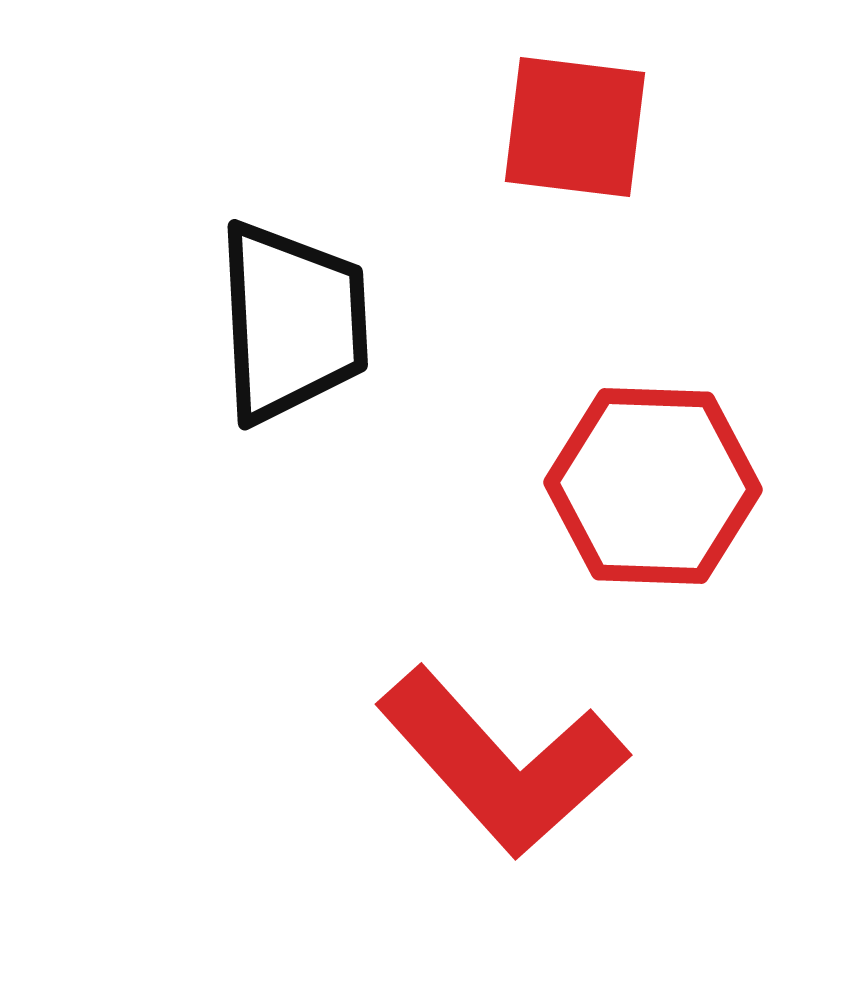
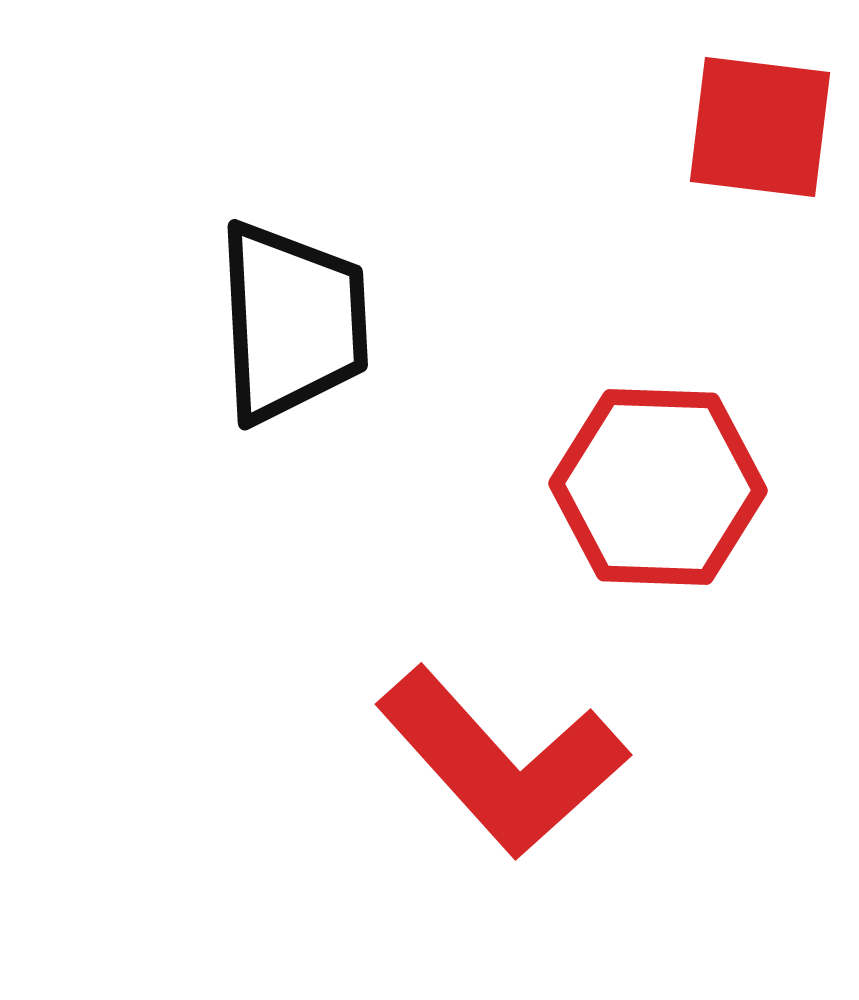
red square: moved 185 px right
red hexagon: moved 5 px right, 1 px down
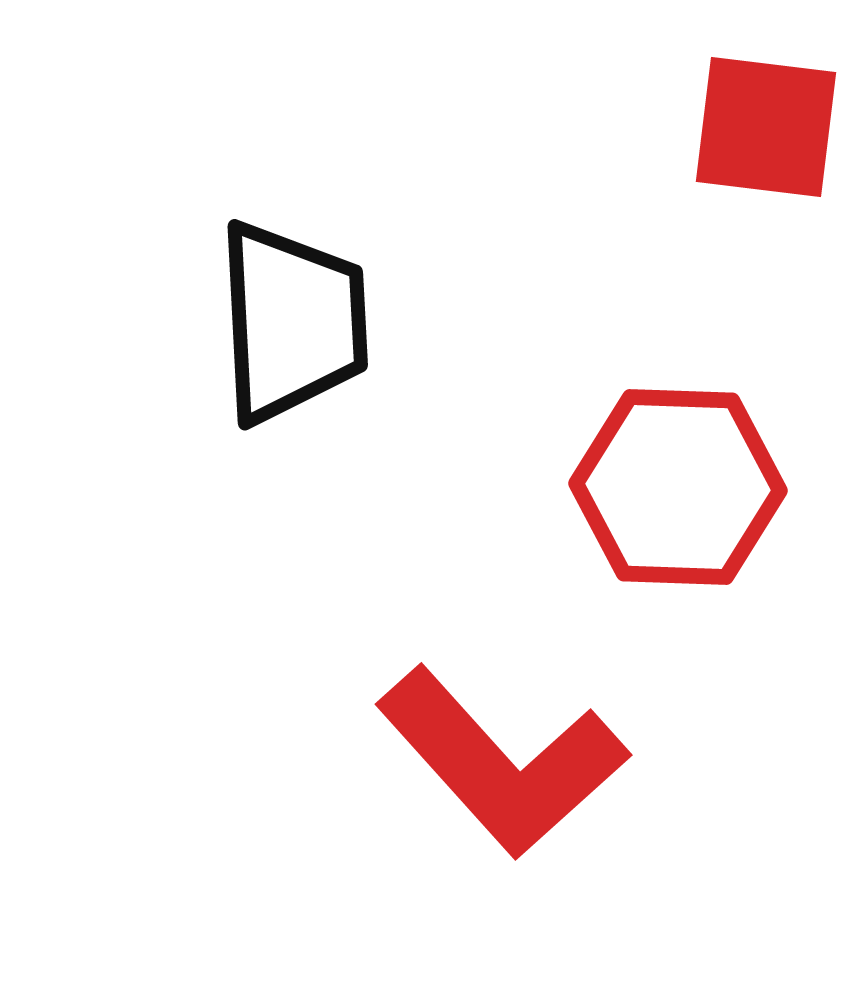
red square: moved 6 px right
red hexagon: moved 20 px right
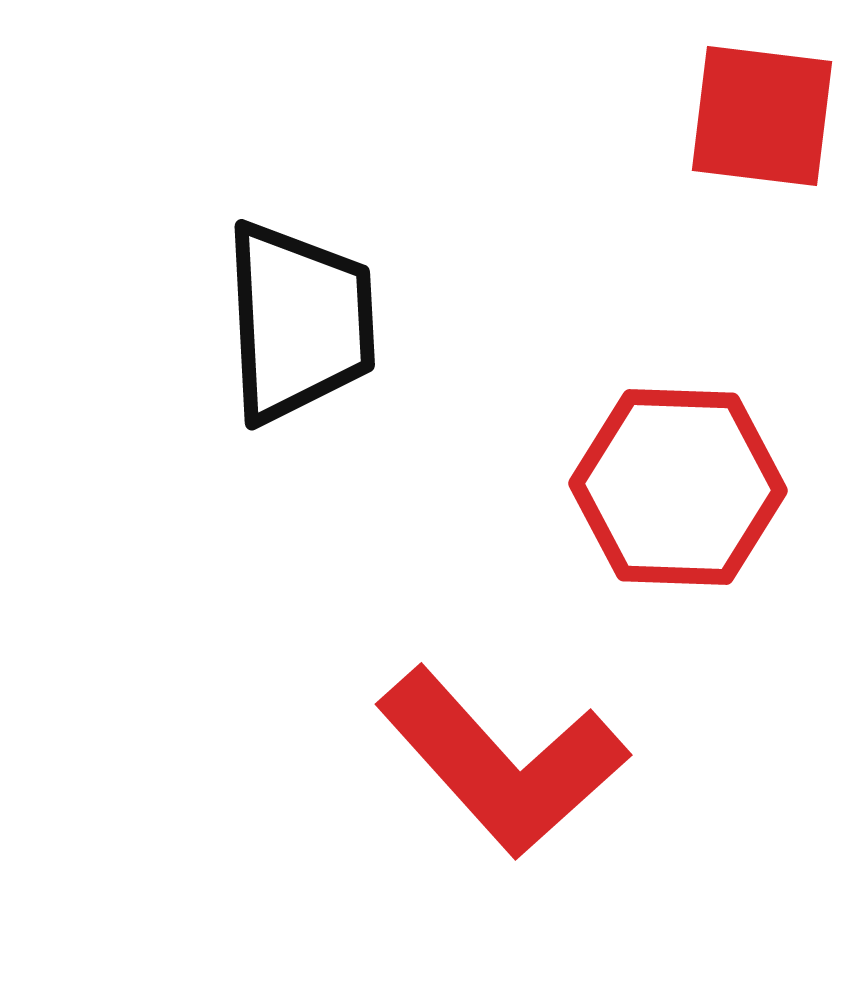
red square: moved 4 px left, 11 px up
black trapezoid: moved 7 px right
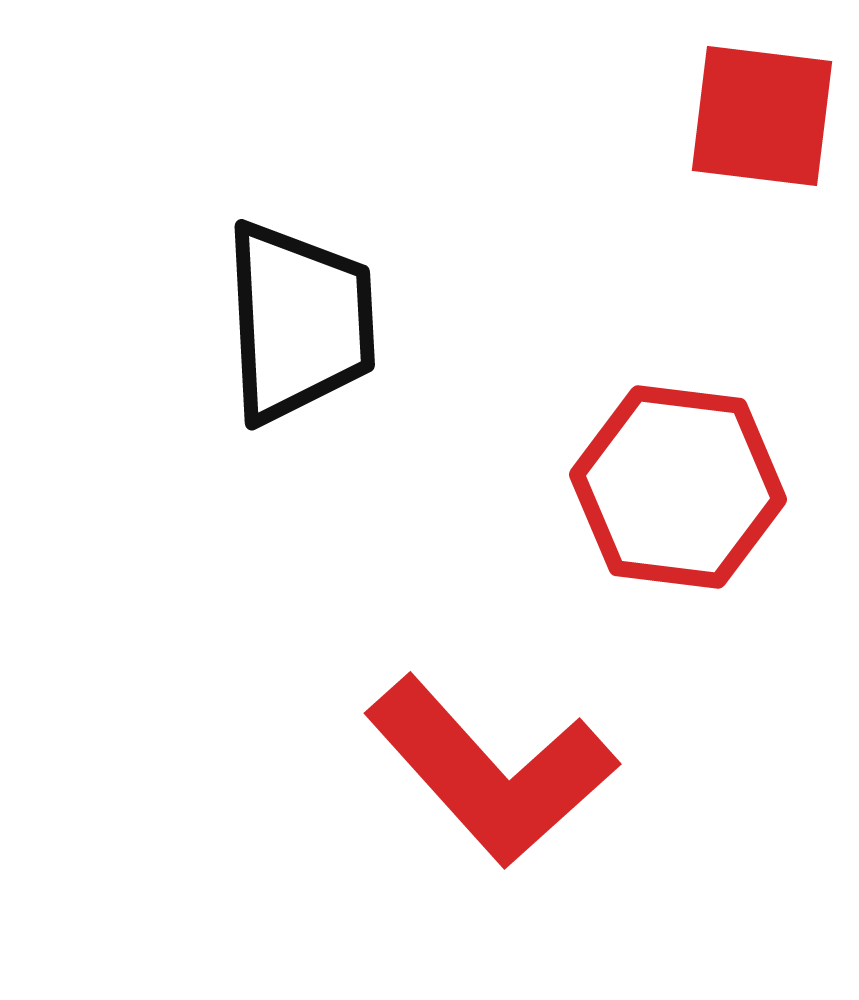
red hexagon: rotated 5 degrees clockwise
red L-shape: moved 11 px left, 9 px down
